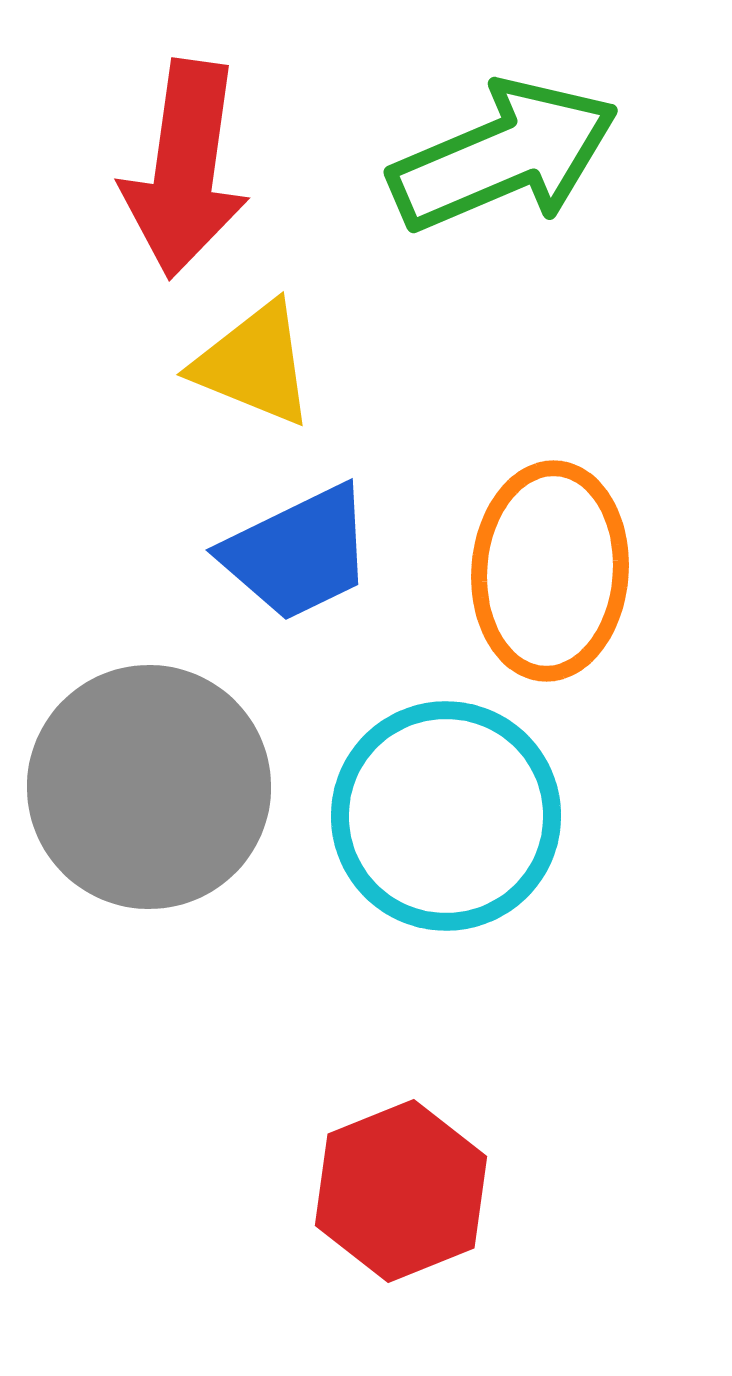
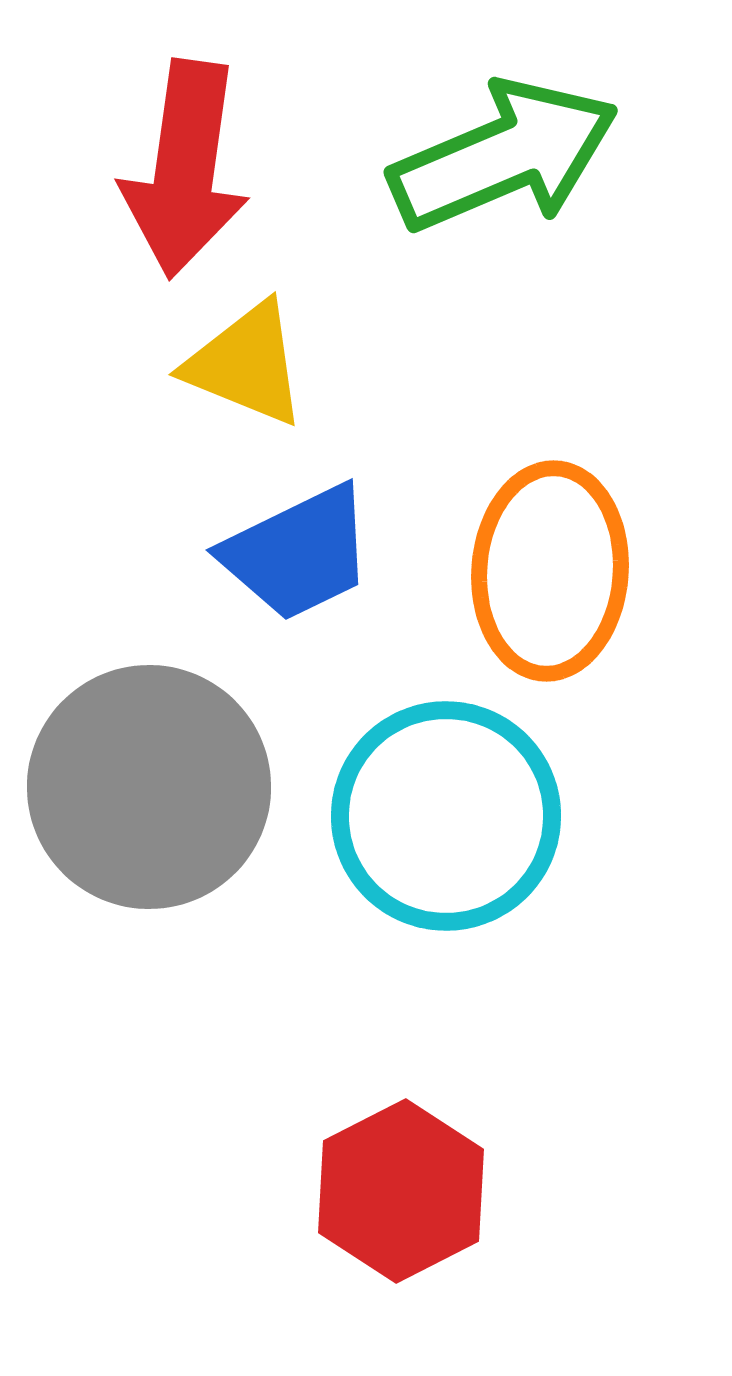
yellow triangle: moved 8 px left
red hexagon: rotated 5 degrees counterclockwise
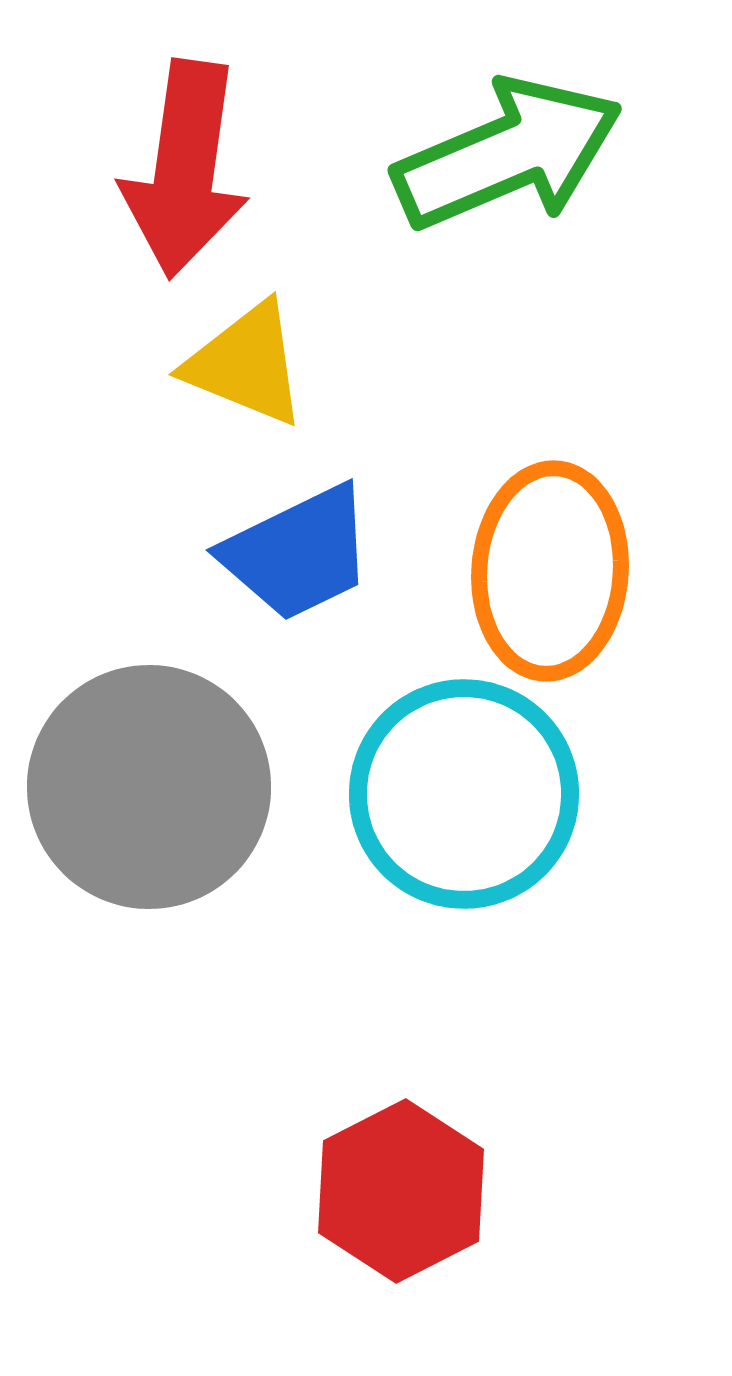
green arrow: moved 4 px right, 2 px up
cyan circle: moved 18 px right, 22 px up
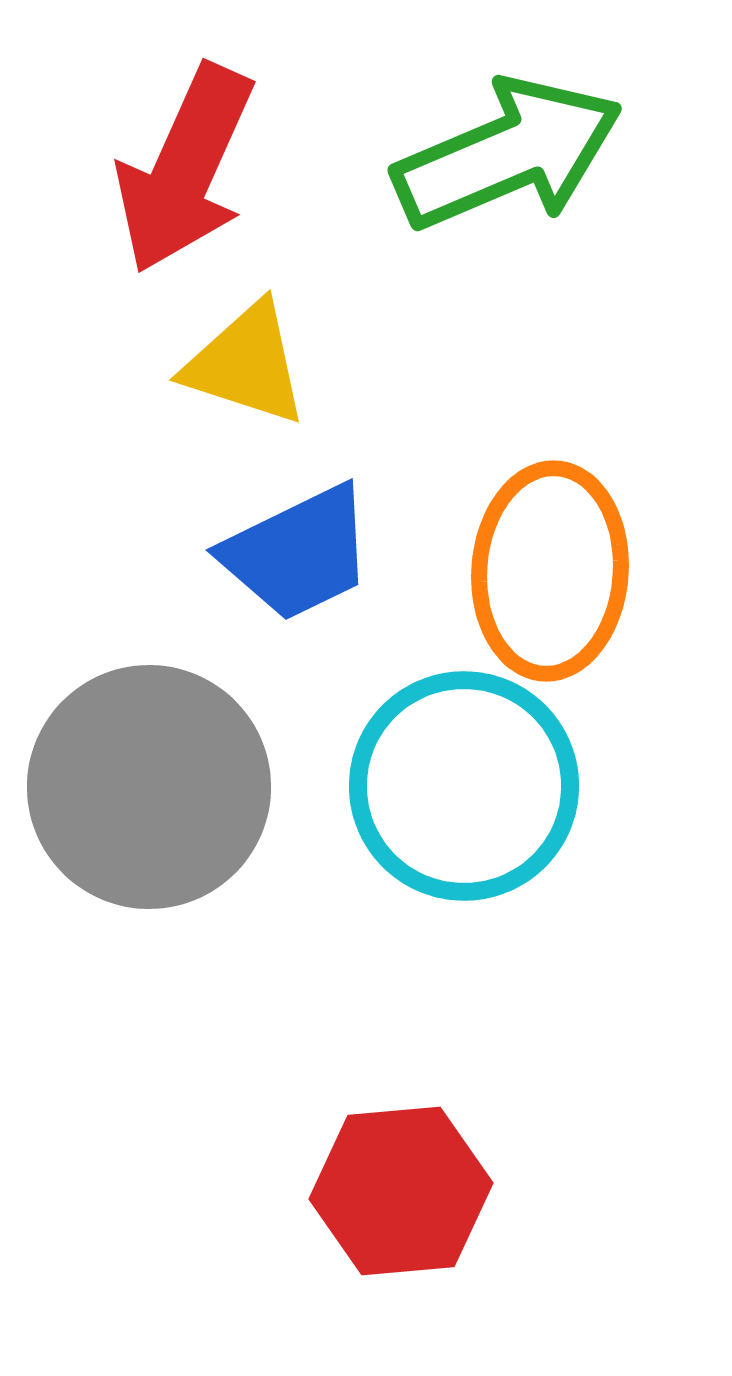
red arrow: rotated 16 degrees clockwise
yellow triangle: rotated 4 degrees counterclockwise
cyan circle: moved 8 px up
red hexagon: rotated 22 degrees clockwise
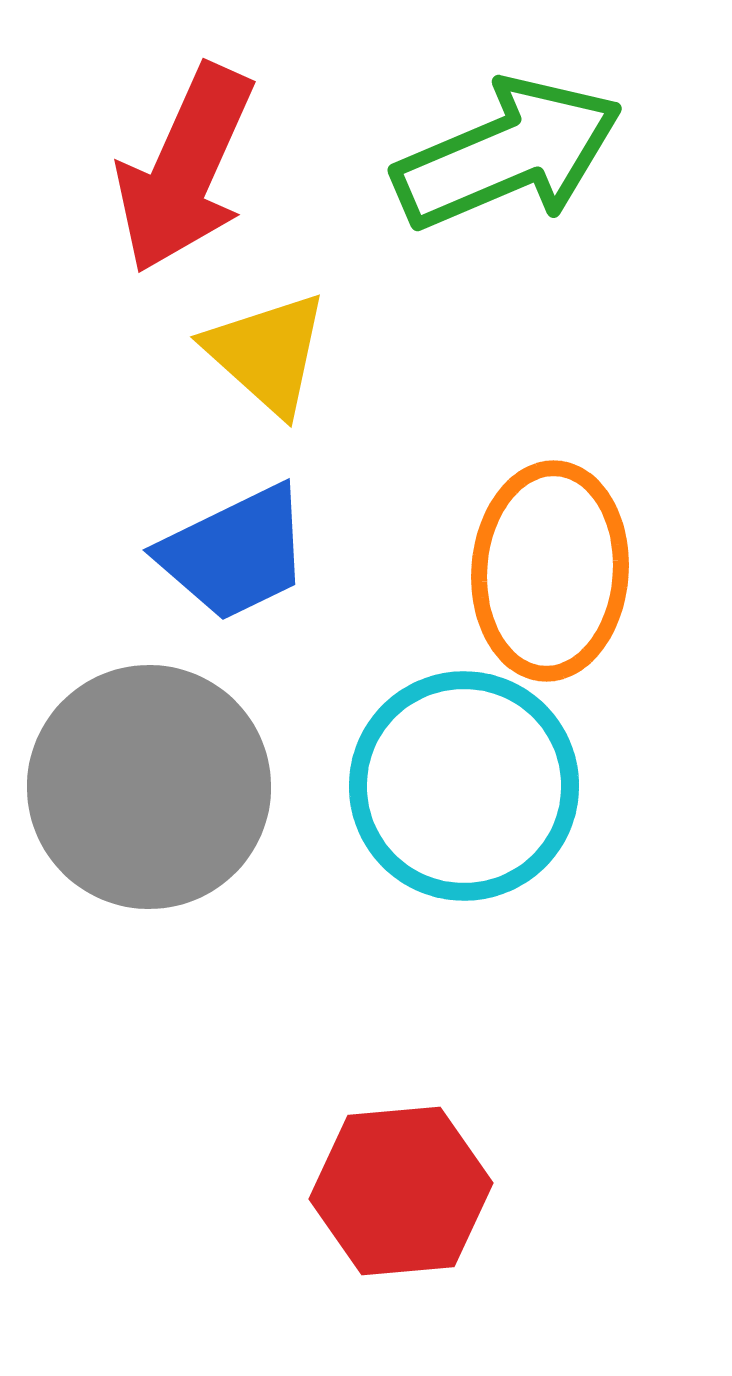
yellow triangle: moved 21 px right, 11 px up; rotated 24 degrees clockwise
blue trapezoid: moved 63 px left
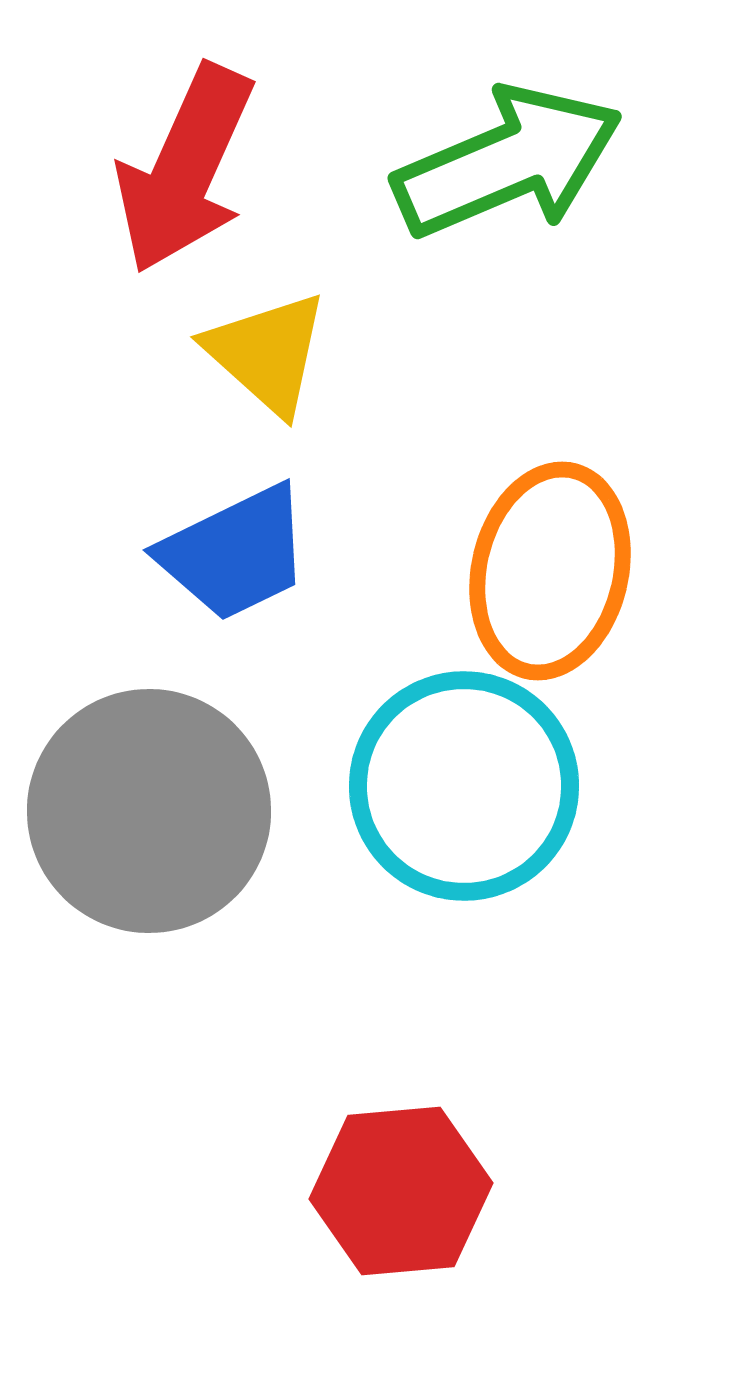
green arrow: moved 8 px down
orange ellipse: rotated 9 degrees clockwise
gray circle: moved 24 px down
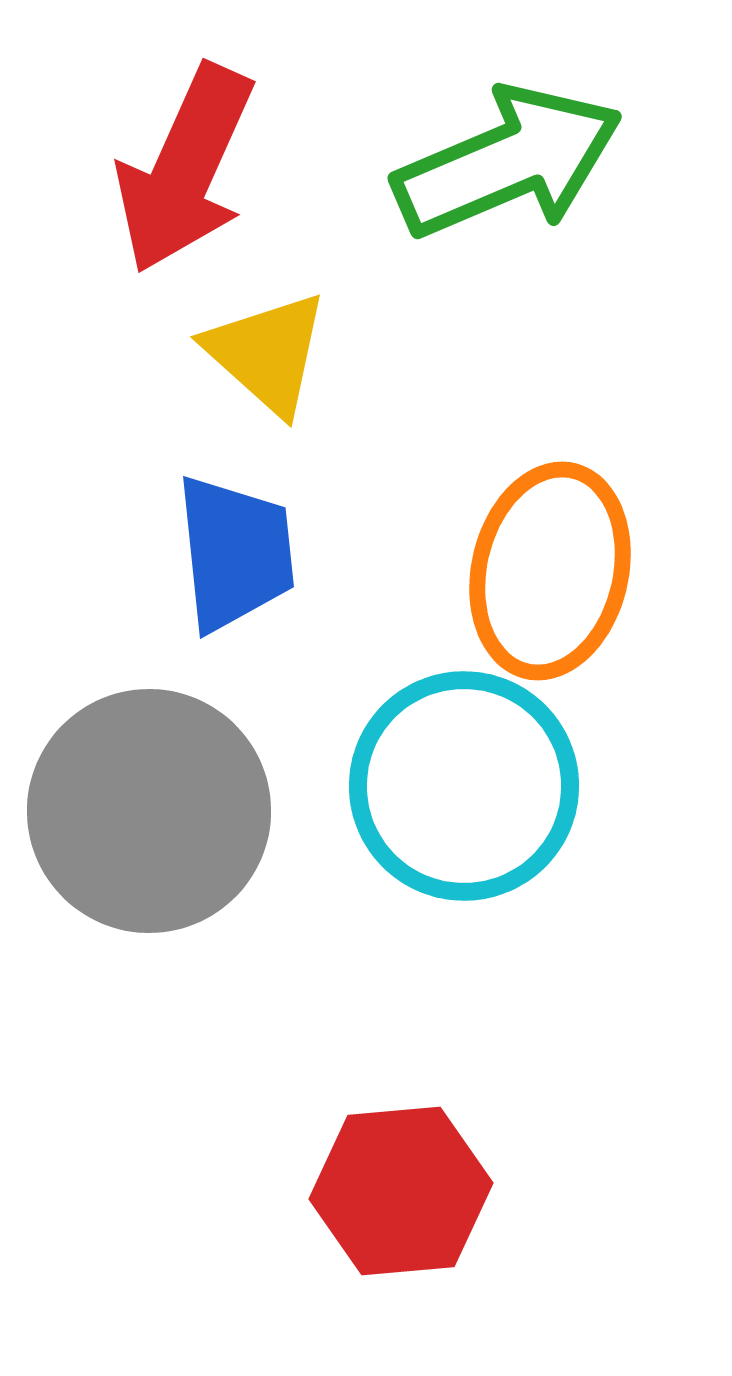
blue trapezoid: rotated 70 degrees counterclockwise
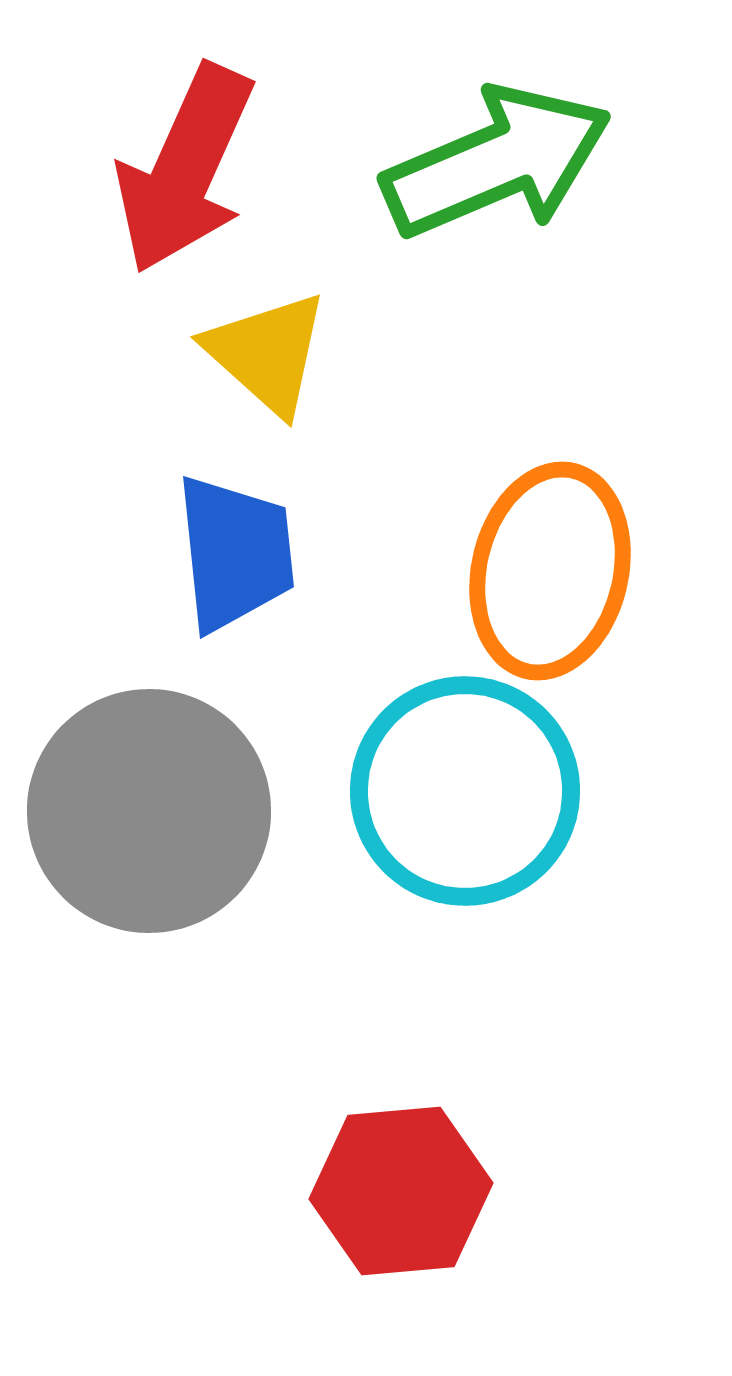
green arrow: moved 11 px left
cyan circle: moved 1 px right, 5 px down
